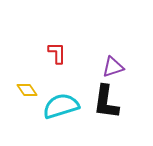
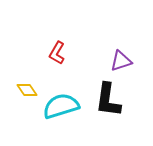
red L-shape: rotated 150 degrees counterclockwise
purple triangle: moved 8 px right, 6 px up
black L-shape: moved 2 px right, 2 px up
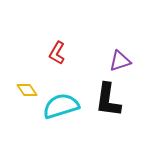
purple triangle: moved 1 px left
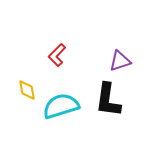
red L-shape: moved 2 px down; rotated 15 degrees clockwise
yellow diamond: rotated 25 degrees clockwise
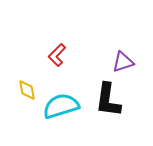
purple triangle: moved 3 px right, 1 px down
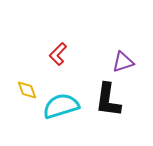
red L-shape: moved 1 px right, 1 px up
yellow diamond: rotated 10 degrees counterclockwise
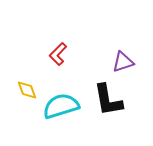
black L-shape: rotated 18 degrees counterclockwise
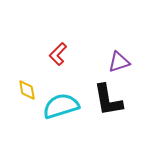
purple triangle: moved 4 px left
yellow diamond: rotated 10 degrees clockwise
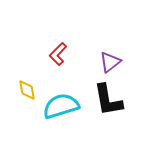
purple triangle: moved 9 px left; rotated 20 degrees counterclockwise
